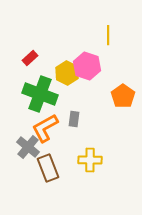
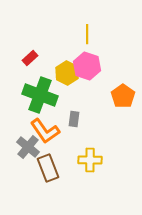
yellow line: moved 21 px left, 1 px up
green cross: moved 1 px down
orange L-shape: moved 3 px down; rotated 96 degrees counterclockwise
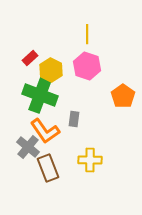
yellow hexagon: moved 16 px left, 3 px up
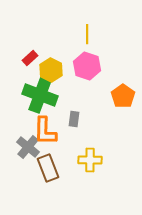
orange L-shape: rotated 36 degrees clockwise
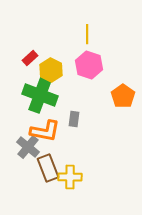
pink hexagon: moved 2 px right, 1 px up
orange L-shape: rotated 80 degrees counterclockwise
yellow cross: moved 20 px left, 17 px down
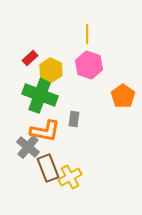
yellow cross: rotated 30 degrees counterclockwise
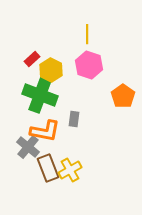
red rectangle: moved 2 px right, 1 px down
yellow cross: moved 7 px up
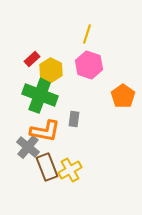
yellow line: rotated 18 degrees clockwise
brown rectangle: moved 1 px left, 1 px up
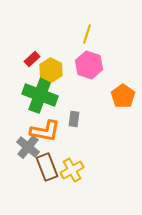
yellow cross: moved 2 px right
